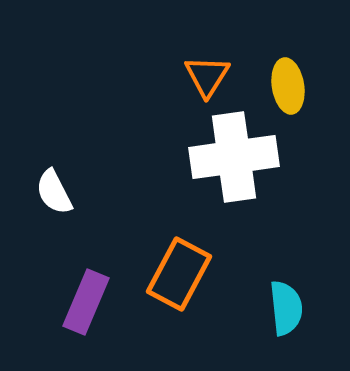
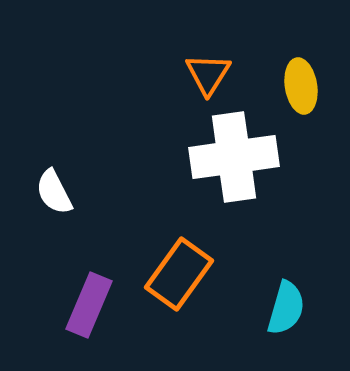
orange triangle: moved 1 px right, 2 px up
yellow ellipse: moved 13 px right
orange rectangle: rotated 8 degrees clockwise
purple rectangle: moved 3 px right, 3 px down
cyan semicircle: rotated 22 degrees clockwise
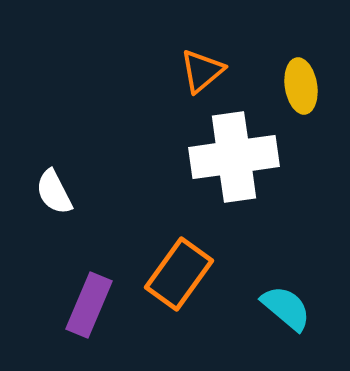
orange triangle: moved 6 px left, 3 px up; rotated 18 degrees clockwise
cyan semicircle: rotated 66 degrees counterclockwise
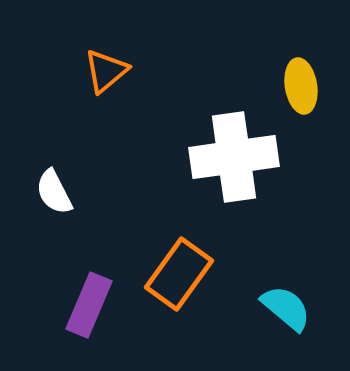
orange triangle: moved 96 px left
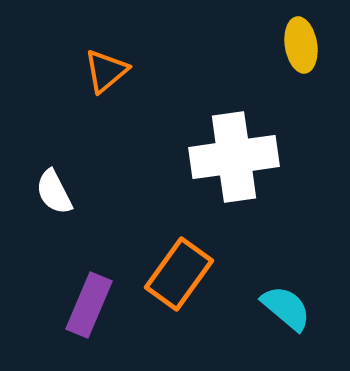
yellow ellipse: moved 41 px up
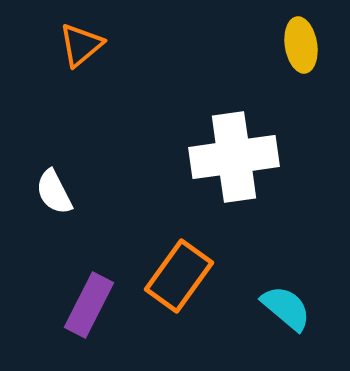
orange triangle: moved 25 px left, 26 px up
orange rectangle: moved 2 px down
purple rectangle: rotated 4 degrees clockwise
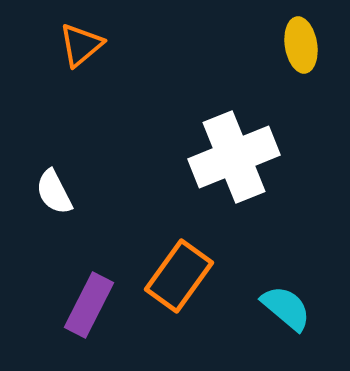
white cross: rotated 14 degrees counterclockwise
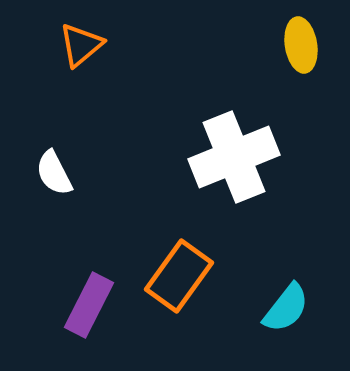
white semicircle: moved 19 px up
cyan semicircle: rotated 88 degrees clockwise
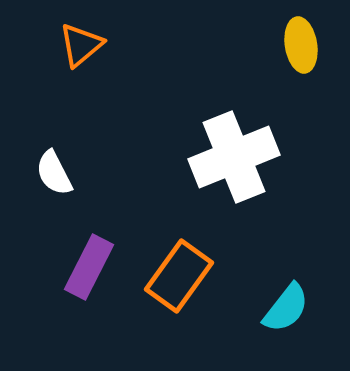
purple rectangle: moved 38 px up
